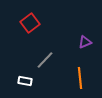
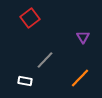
red square: moved 5 px up
purple triangle: moved 2 px left, 5 px up; rotated 40 degrees counterclockwise
orange line: rotated 50 degrees clockwise
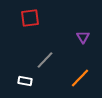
red square: rotated 30 degrees clockwise
